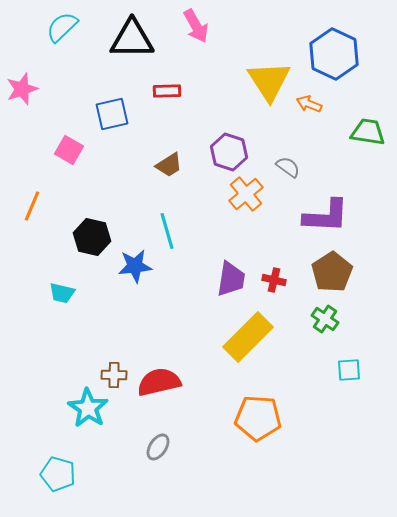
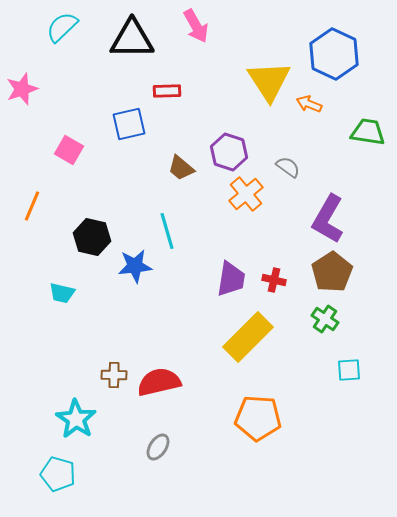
blue square: moved 17 px right, 10 px down
brown trapezoid: moved 12 px right, 3 px down; rotated 72 degrees clockwise
purple L-shape: moved 2 px right, 3 px down; rotated 117 degrees clockwise
cyan star: moved 12 px left, 11 px down
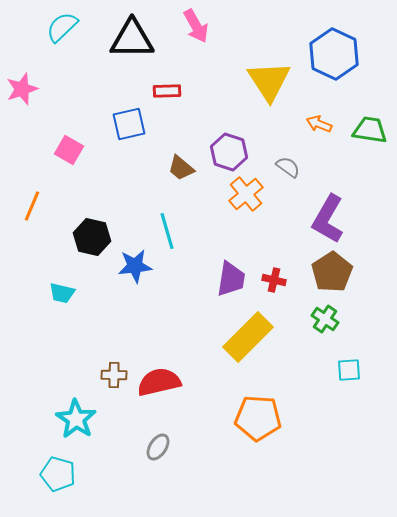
orange arrow: moved 10 px right, 20 px down
green trapezoid: moved 2 px right, 2 px up
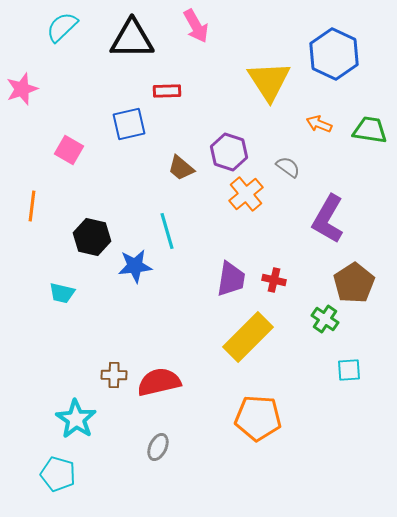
orange line: rotated 16 degrees counterclockwise
brown pentagon: moved 22 px right, 11 px down
gray ellipse: rotated 8 degrees counterclockwise
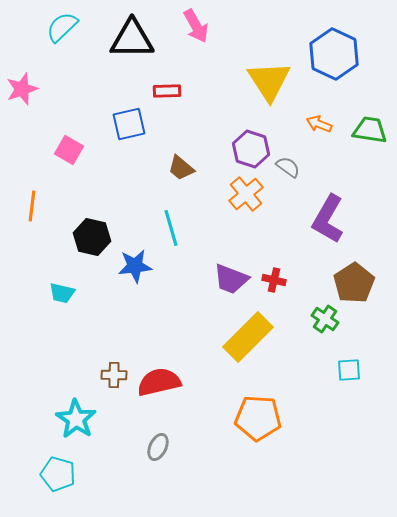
purple hexagon: moved 22 px right, 3 px up
cyan line: moved 4 px right, 3 px up
purple trapezoid: rotated 102 degrees clockwise
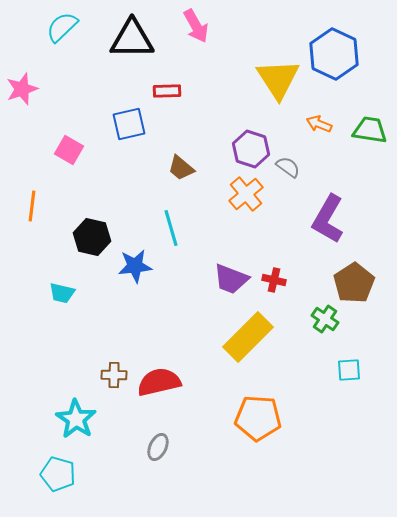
yellow triangle: moved 9 px right, 2 px up
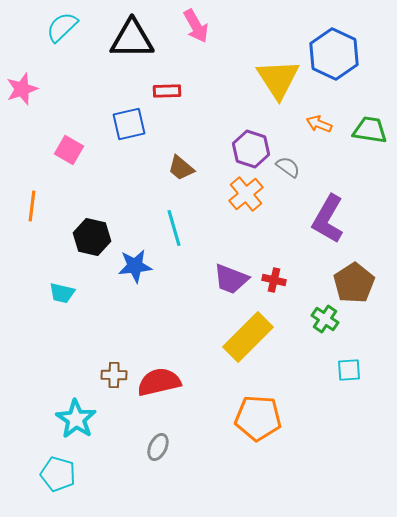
cyan line: moved 3 px right
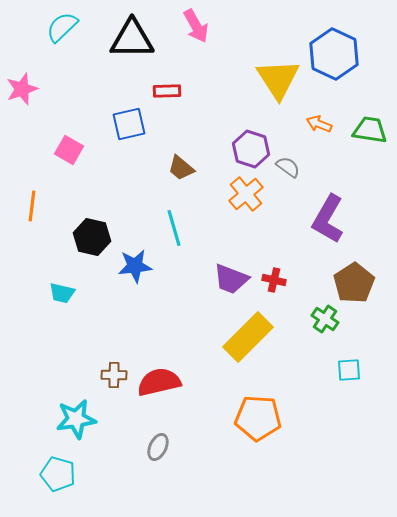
cyan star: rotated 30 degrees clockwise
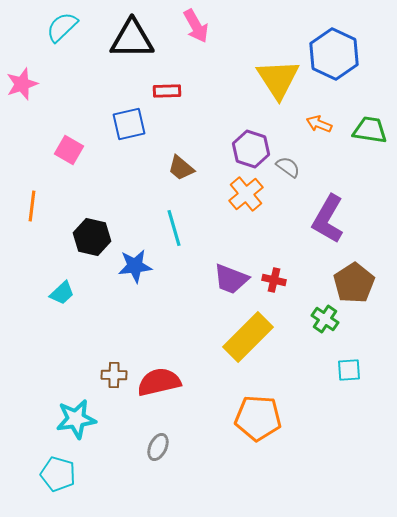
pink star: moved 5 px up
cyan trapezoid: rotated 56 degrees counterclockwise
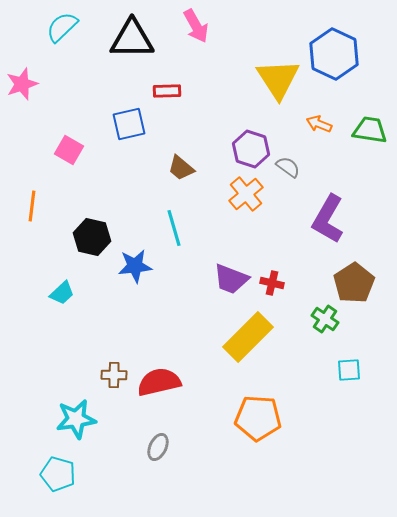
red cross: moved 2 px left, 3 px down
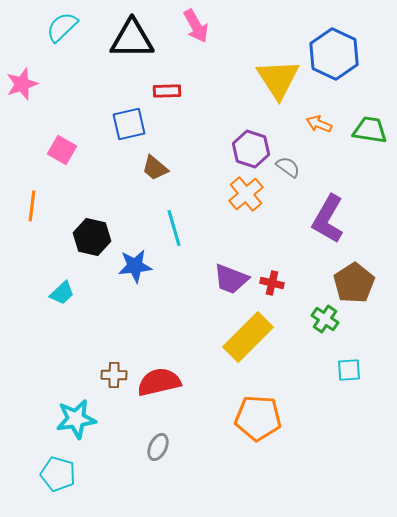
pink square: moved 7 px left
brown trapezoid: moved 26 px left
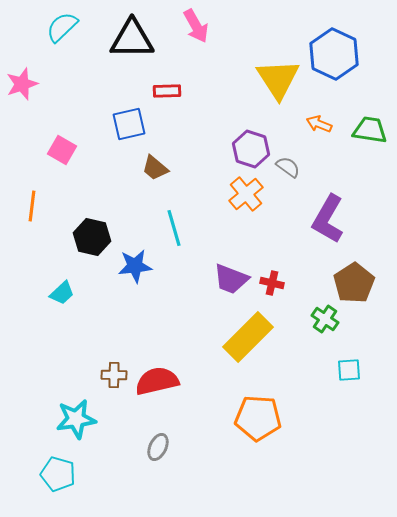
red semicircle: moved 2 px left, 1 px up
